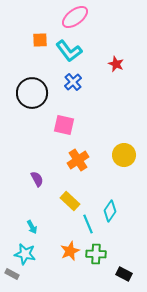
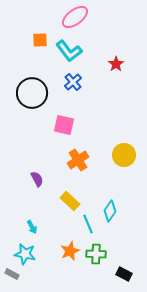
red star: rotated 14 degrees clockwise
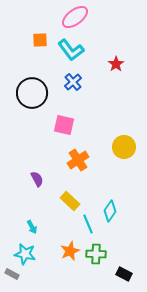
cyan L-shape: moved 2 px right, 1 px up
yellow circle: moved 8 px up
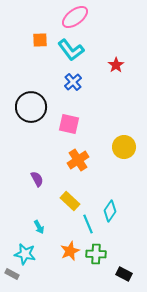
red star: moved 1 px down
black circle: moved 1 px left, 14 px down
pink square: moved 5 px right, 1 px up
cyan arrow: moved 7 px right
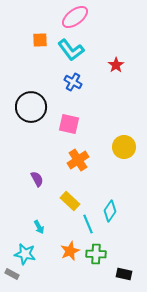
blue cross: rotated 18 degrees counterclockwise
black rectangle: rotated 14 degrees counterclockwise
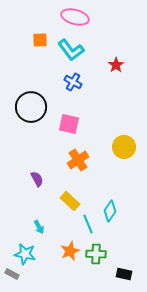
pink ellipse: rotated 52 degrees clockwise
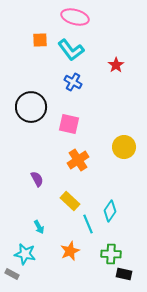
green cross: moved 15 px right
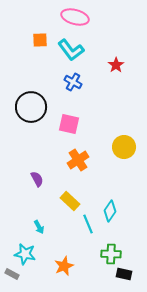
orange star: moved 6 px left, 15 px down
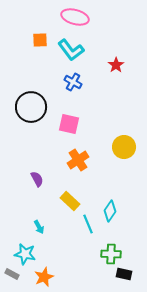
orange star: moved 20 px left, 11 px down
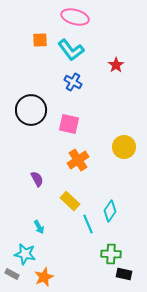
black circle: moved 3 px down
